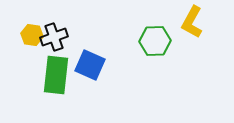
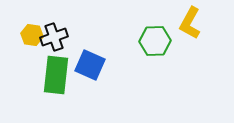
yellow L-shape: moved 2 px left, 1 px down
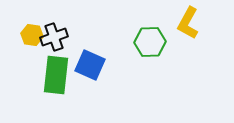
yellow L-shape: moved 2 px left
green hexagon: moved 5 px left, 1 px down
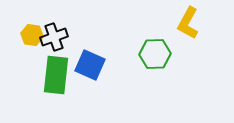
green hexagon: moved 5 px right, 12 px down
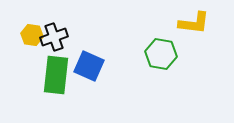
yellow L-shape: moved 6 px right; rotated 112 degrees counterclockwise
green hexagon: moved 6 px right; rotated 12 degrees clockwise
blue square: moved 1 px left, 1 px down
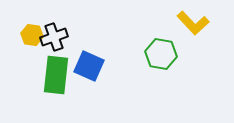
yellow L-shape: moved 1 px left; rotated 40 degrees clockwise
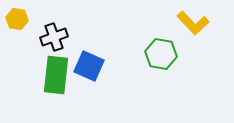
yellow hexagon: moved 15 px left, 16 px up
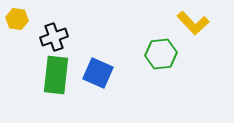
green hexagon: rotated 16 degrees counterclockwise
blue square: moved 9 px right, 7 px down
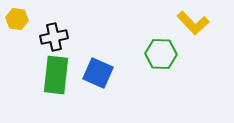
black cross: rotated 8 degrees clockwise
green hexagon: rotated 8 degrees clockwise
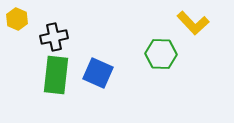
yellow hexagon: rotated 15 degrees clockwise
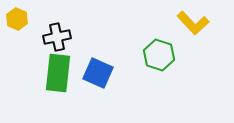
black cross: moved 3 px right
green hexagon: moved 2 px left, 1 px down; rotated 16 degrees clockwise
green rectangle: moved 2 px right, 2 px up
